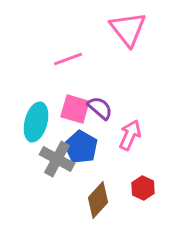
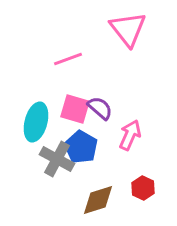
brown diamond: rotated 30 degrees clockwise
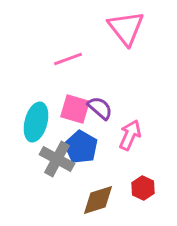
pink triangle: moved 2 px left, 1 px up
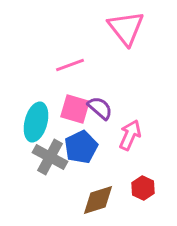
pink line: moved 2 px right, 6 px down
blue pentagon: rotated 16 degrees clockwise
gray cross: moved 7 px left, 2 px up
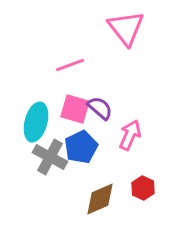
brown diamond: moved 2 px right, 1 px up; rotated 6 degrees counterclockwise
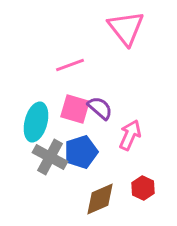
blue pentagon: moved 5 px down; rotated 8 degrees clockwise
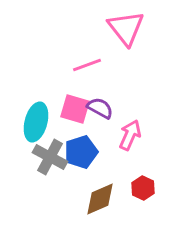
pink line: moved 17 px right
purple semicircle: rotated 12 degrees counterclockwise
